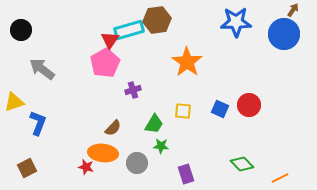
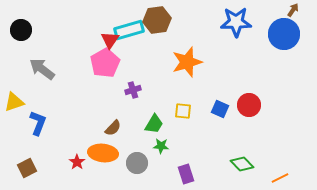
orange star: rotated 20 degrees clockwise
red star: moved 9 px left, 5 px up; rotated 21 degrees clockwise
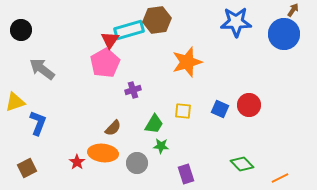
yellow triangle: moved 1 px right
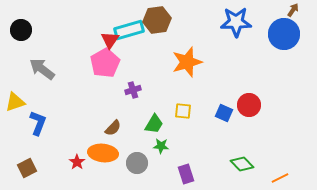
blue square: moved 4 px right, 4 px down
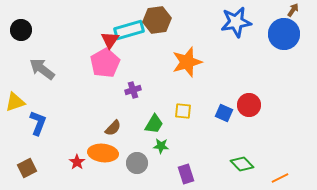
blue star: rotated 8 degrees counterclockwise
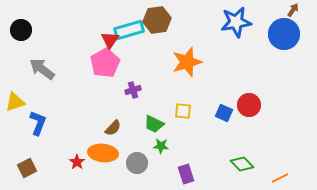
green trapezoid: rotated 85 degrees clockwise
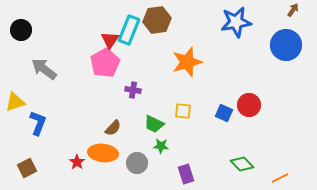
cyan rectangle: rotated 52 degrees counterclockwise
blue circle: moved 2 px right, 11 px down
gray arrow: moved 2 px right
purple cross: rotated 28 degrees clockwise
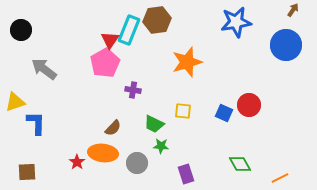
blue L-shape: moved 2 px left; rotated 20 degrees counterclockwise
green diamond: moved 2 px left; rotated 15 degrees clockwise
brown square: moved 4 px down; rotated 24 degrees clockwise
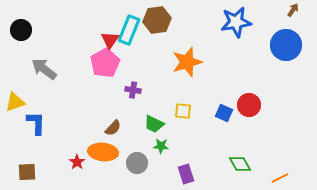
orange ellipse: moved 1 px up
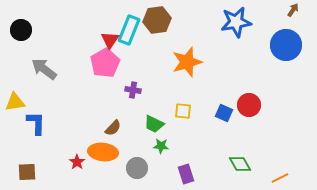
yellow triangle: rotated 10 degrees clockwise
gray circle: moved 5 px down
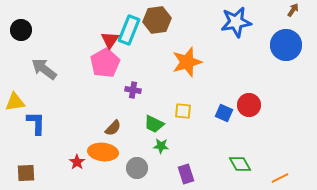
brown square: moved 1 px left, 1 px down
